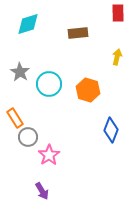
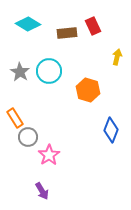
red rectangle: moved 25 px left, 13 px down; rotated 24 degrees counterclockwise
cyan diamond: rotated 50 degrees clockwise
brown rectangle: moved 11 px left
cyan circle: moved 13 px up
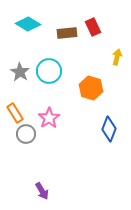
red rectangle: moved 1 px down
orange hexagon: moved 3 px right, 2 px up
orange rectangle: moved 5 px up
blue diamond: moved 2 px left, 1 px up
gray circle: moved 2 px left, 3 px up
pink star: moved 37 px up
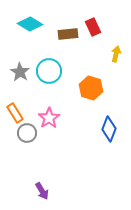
cyan diamond: moved 2 px right
brown rectangle: moved 1 px right, 1 px down
yellow arrow: moved 1 px left, 3 px up
gray circle: moved 1 px right, 1 px up
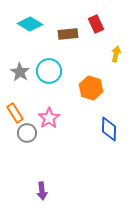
red rectangle: moved 3 px right, 3 px up
blue diamond: rotated 20 degrees counterclockwise
purple arrow: rotated 24 degrees clockwise
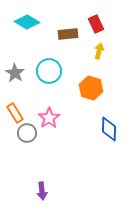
cyan diamond: moved 3 px left, 2 px up
yellow arrow: moved 17 px left, 3 px up
gray star: moved 5 px left, 1 px down
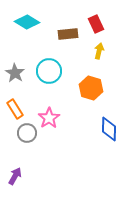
orange rectangle: moved 4 px up
purple arrow: moved 27 px left, 15 px up; rotated 144 degrees counterclockwise
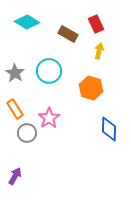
brown rectangle: rotated 36 degrees clockwise
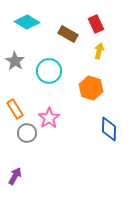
gray star: moved 12 px up
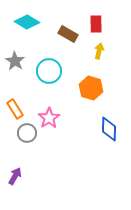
red rectangle: rotated 24 degrees clockwise
